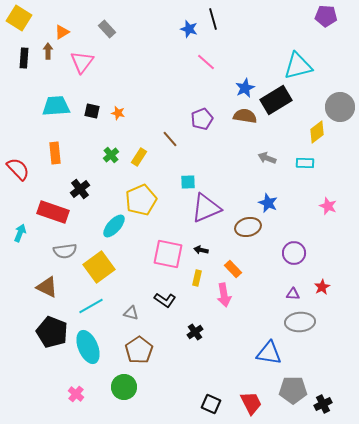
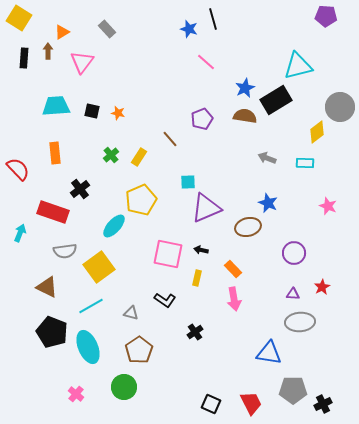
pink arrow at (224, 295): moved 10 px right, 4 px down
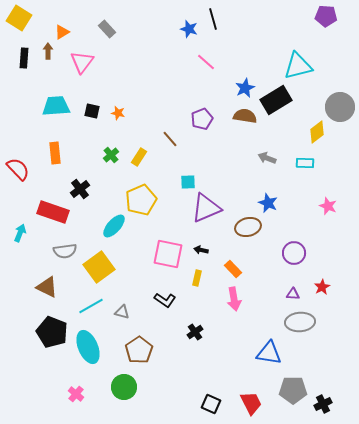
gray triangle at (131, 313): moved 9 px left, 1 px up
